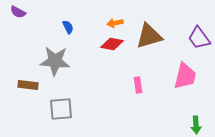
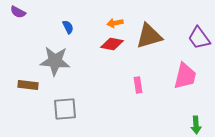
gray square: moved 4 px right
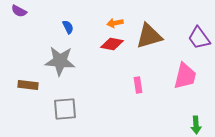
purple semicircle: moved 1 px right, 1 px up
gray star: moved 5 px right
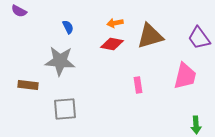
brown triangle: moved 1 px right
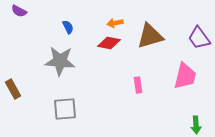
red diamond: moved 3 px left, 1 px up
brown rectangle: moved 15 px left, 4 px down; rotated 54 degrees clockwise
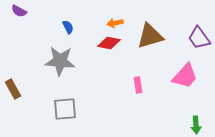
pink trapezoid: rotated 28 degrees clockwise
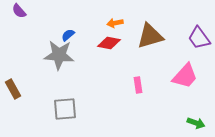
purple semicircle: rotated 21 degrees clockwise
blue semicircle: moved 8 px down; rotated 104 degrees counterclockwise
gray star: moved 1 px left, 6 px up
green arrow: moved 2 px up; rotated 66 degrees counterclockwise
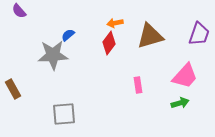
purple trapezoid: moved 4 px up; rotated 125 degrees counterclockwise
red diamond: rotated 65 degrees counterclockwise
gray star: moved 6 px left; rotated 8 degrees counterclockwise
gray square: moved 1 px left, 5 px down
green arrow: moved 16 px left, 20 px up; rotated 36 degrees counterclockwise
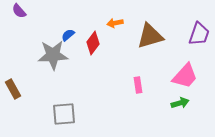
red diamond: moved 16 px left
